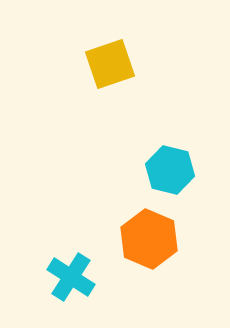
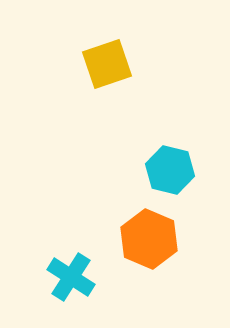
yellow square: moved 3 px left
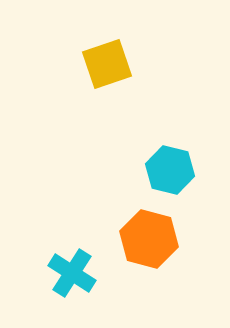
orange hexagon: rotated 8 degrees counterclockwise
cyan cross: moved 1 px right, 4 px up
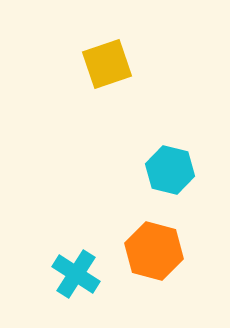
orange hexagon: moved 5 px right, 12 px down
cyan cross: moved 4 px right, 1 px down
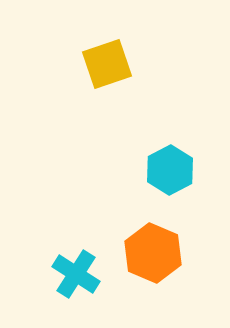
cyan hexagon: rotated 18 degrees clockwise
orange hexagon: moved 1 px left, 2 px down; rotated 8 degrees clockwise
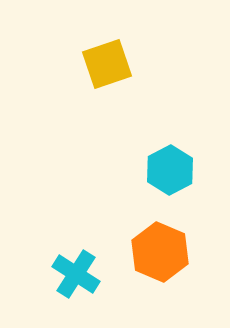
orange hexagon: moved 7 px right, 1 px up
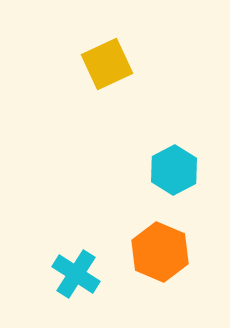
yellow square: rotated 6 degrees counterclockwise
cyan hexagon: moved 4 px right
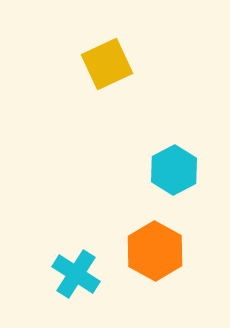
orange hexagon: moved 5 px left, 1 px up; rotated 6 degrees clockwise
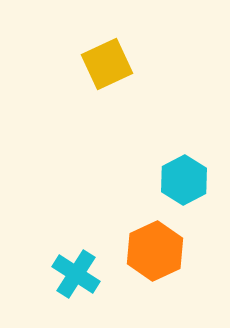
cyan hexagon: moved 10 px right, 10 px down
orange hexagon: rotated 6 degrees clockwise
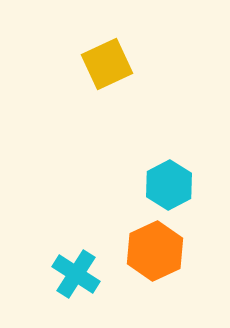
cyan hexagon: moved 15 px left, 5 px down
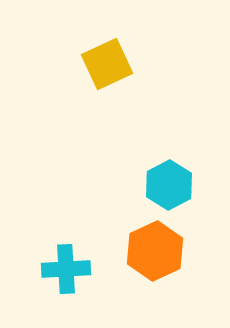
cyan cross: moved 10 px left, 5 px up; rotated 36 degrees counterclockwise
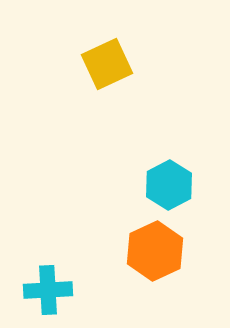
cyan cross: moved 18 px left, 21 px down
